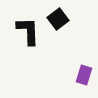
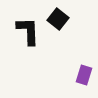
black square: rotated 15 degrees counterclockwise
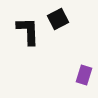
black square: rotated 25 degrees clockwise
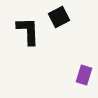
black square: moved 1 px right, 2 px up
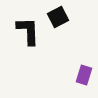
black square: moved 1 px left
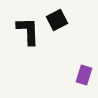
black square: moved 1 px left, 3 px down
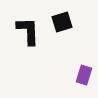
black square: moved 5 px right, 2 px down; rotated 10 degrees clockwise
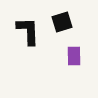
purple rectangle: moved 10 px left, 19 px up; rotated 18 degrees counterclockwise
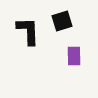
black square: moved 1 px up
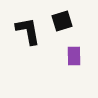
black L-shape: rotated 8 degrees counterclockwise
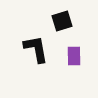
black L-shape: moved 8 px right, 18 px down
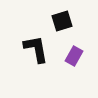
purple rectangle: rotated 30 degrees clockwise
